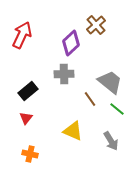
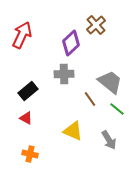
red triangle: rotated 40 degrees counterclockwise
gray arrow: moved 2 px left, 1 px up
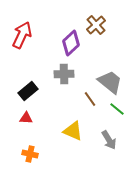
red triangle: rotated 24 degrees counterclockwise
